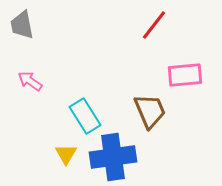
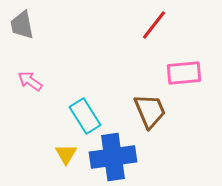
pink rectangle: moved 1 px left, 2 px up
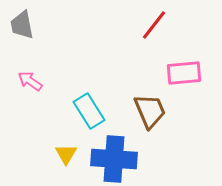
cyan rectangle: moved 4 px right, 5 px up
blue cross: moved 1 px right, 2 px down; rotated 12 degrees clockwise
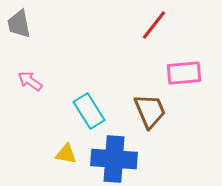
gray trapezoid: moved 3 px left, 1 px up
yellow triangle: rotated 50 degrees counterclockwise
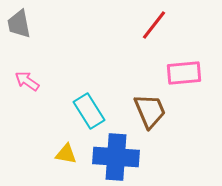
pink arrow: moved 3 px left
blue cross: moved 2 px right, 2 px up
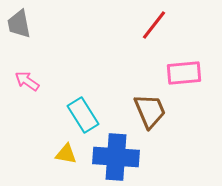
cyan rectangle: moved 6 px left, 4 px down
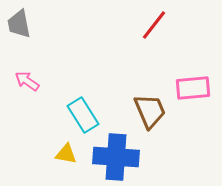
pink rectangle: moved 9 px right, 15 px down
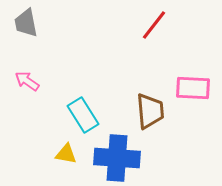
gray trapezoid: moved 7 px right, 1 px up
pink rectangle: rotated 8 degrees clockwise
brown trapezoid: rotated 18 degrees clockwise
blue cross: moved 1 px right, 1 px down
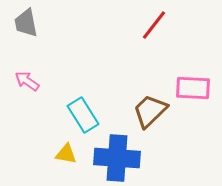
brown trapezoid: rotated 129 degrees counterclockwise
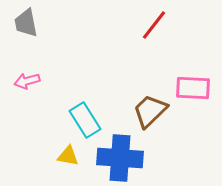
pink arrow: rotated 50 degrees counterclockwise
cyan rectangle: moved 2 px right, 5 px down
yellow triangle: moved 2 px right, 2 px down
blue cross: moved 3 px right
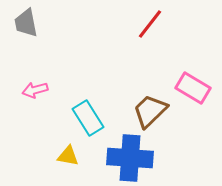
red line: moved 4 px left, 1 px up
pink arrow: moved 8 px right, 9 px down
pink rectangle: rotated 28 degrees clockwise
cyan rectangle: moved 3 px right, 2 px up
blue cross: moved 10 px right
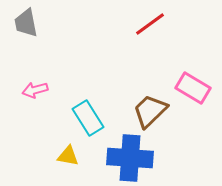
red line: rotated 16 degrees clockwise
